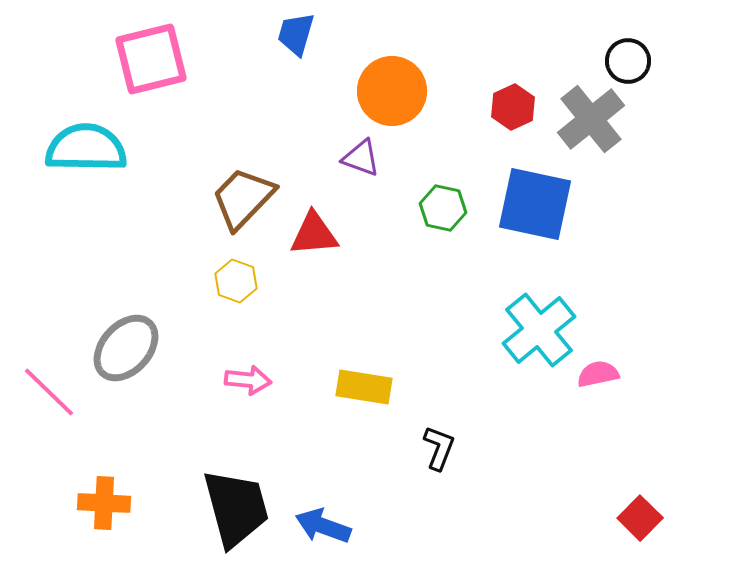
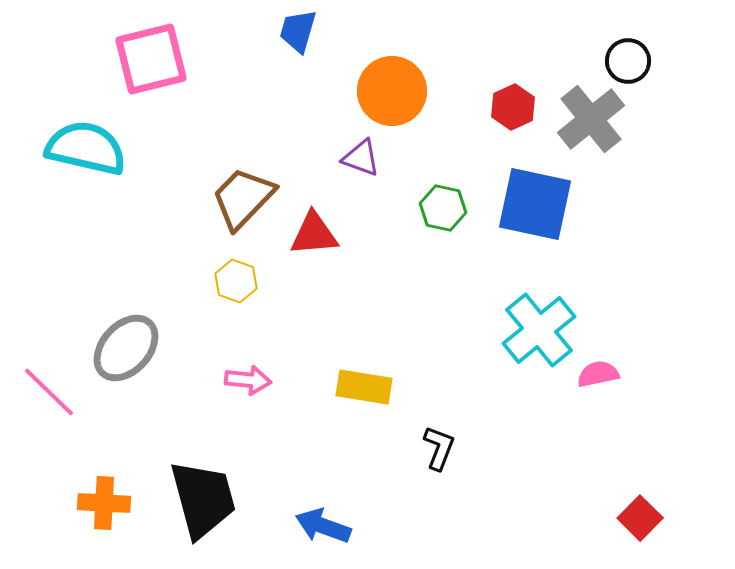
blue trapezoid: moved 2 px right, 3 px up
cyan semicircle: rotated 12 degrees clockwise
black trapezoid: moved 33 px left, 9 px up
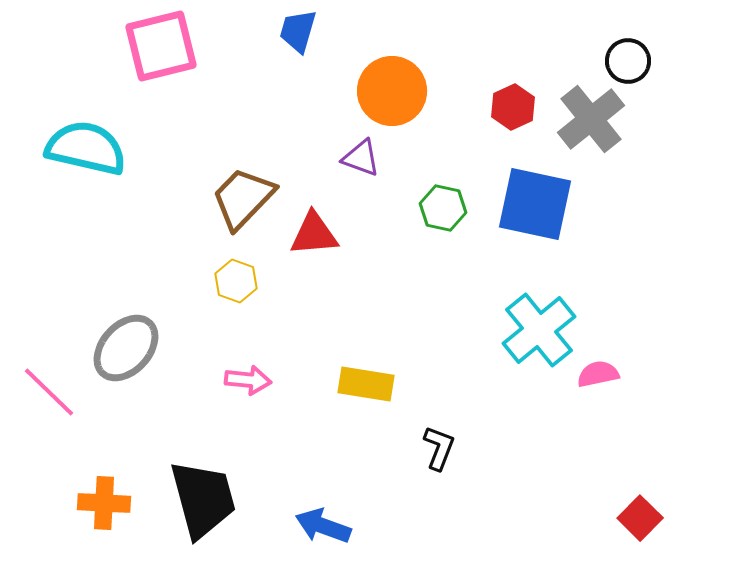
pink square: moved 10 px right, 13 px up
yellow rectangle: moved 2 px right, 3 px up
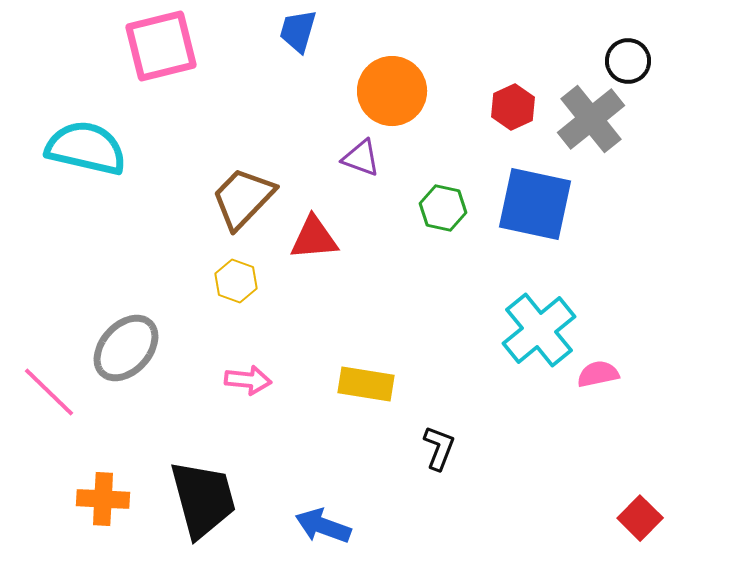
red triangle: moved 4 px down
orange cross: moved 1 px left, 4 px up
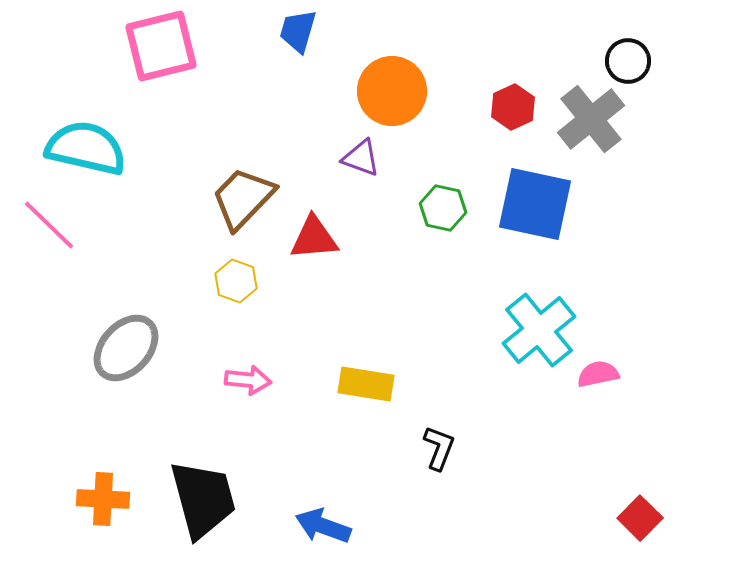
pink line: moved 167 px up
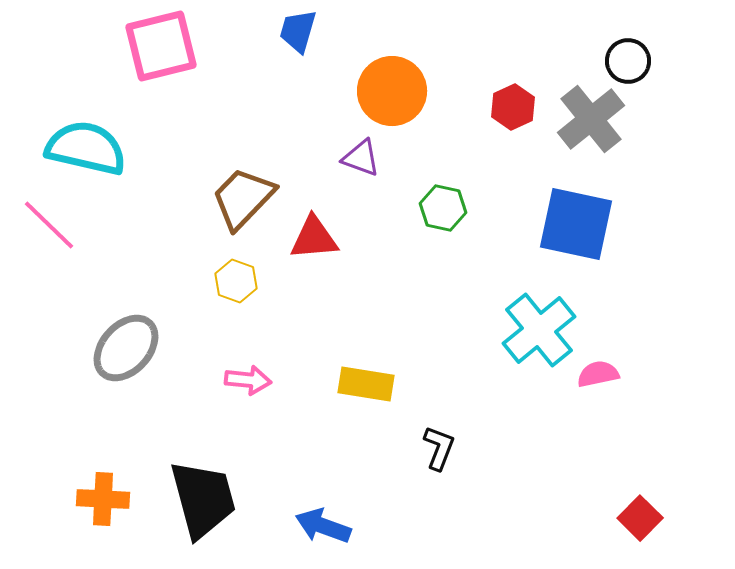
blue square: moved 41 px right, 20 px down
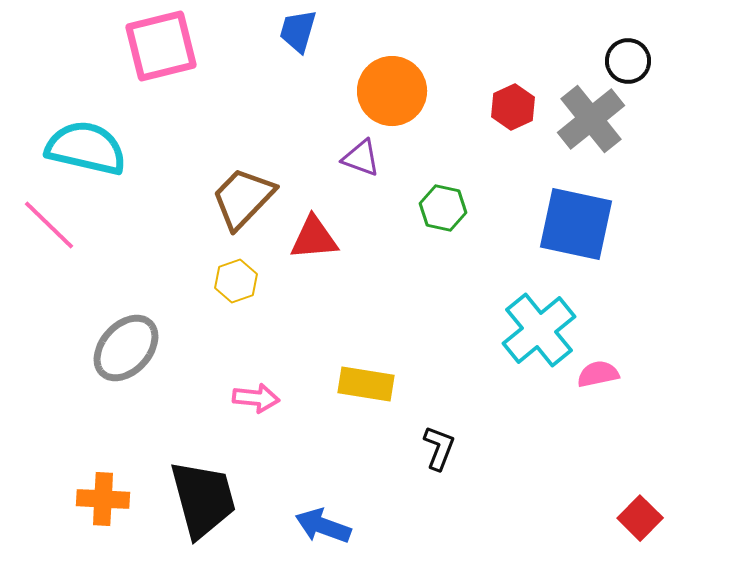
yellow hexagon: rotated 21 degrees clockwise
pink arrow: moved 8 px right, 18 px down
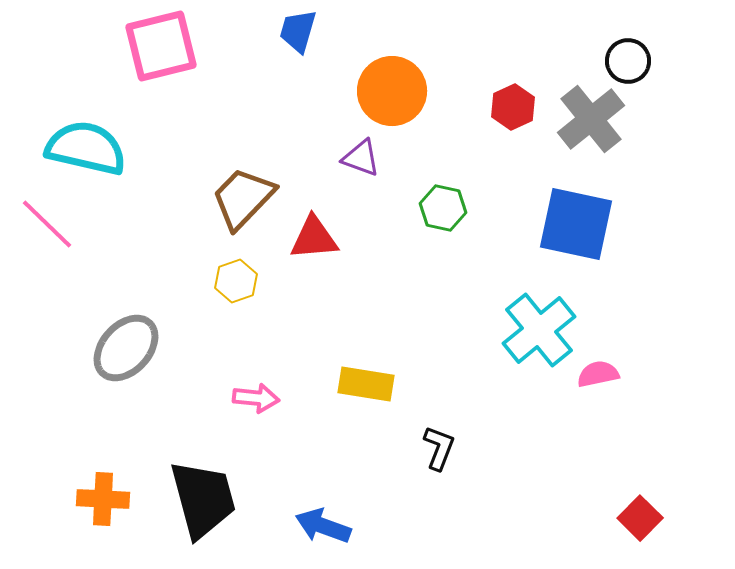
pink line: moved 2 px left, 1 px up
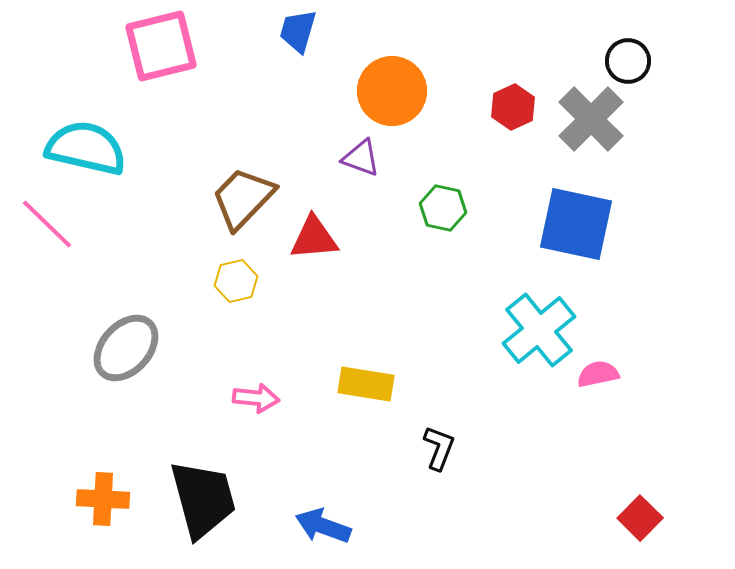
gray cross: rotated 6 degrees counterclockwise
yellow hexagon: rotated 6 degrees clockwise
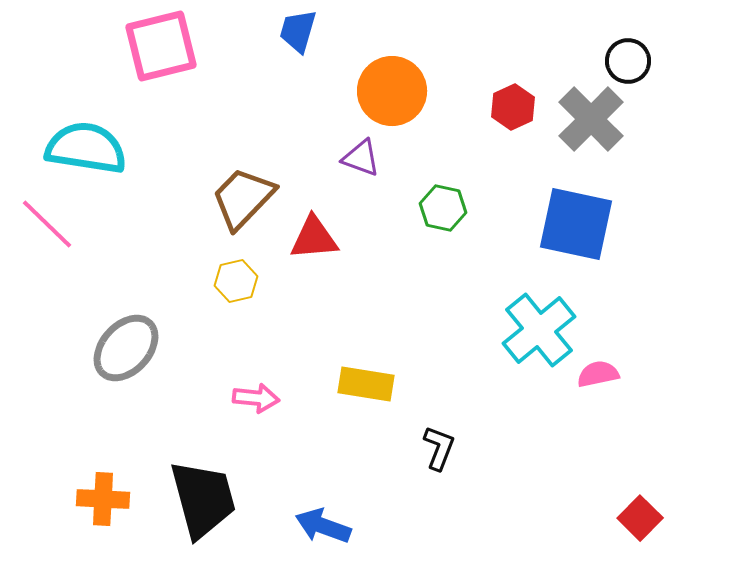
cyan semicircle: rotated 4 degrees counterclockwise
